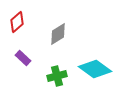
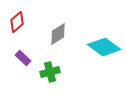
cyan diamond: moved 9 px right, 22 px up
green cross: moved 7 px left, 4 px up
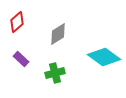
cyan diamond: moved 10 px down
purple rectangle: moved 2 px left, 1 px down
green cross: moved 5 px right, 1 px down
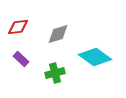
red diamond: moved 1 px right, 5 px down; rotated 35 degrees clockwise
gray diamond: rotated 15 degrees clockwise
cyan diamond: moved 9 px left
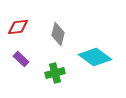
gray diamond: rotated 60 degrees counterclockwise
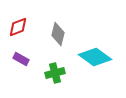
red diamond: rotated 15 degrees counterclockwise
purple rectangle: rotated 14 degrees counterclockwise
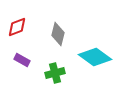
red diamond: moved 1 px left
purple rectangle: moved 1 px right, 1 px down
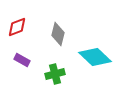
cyan diamond: rotated 8 degrees clockwise
green cross: moved 1 px down
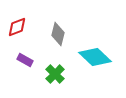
purple rectangle: moved 3 px right
green cross: rotated 30 degrees counterclockwise
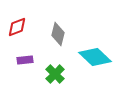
purple rectangle: rotated 35 degrees counterclockwise
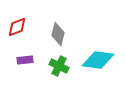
cyan diamond: moved 3 px right, 3 px down; rotated 36 degrees counterclockwise
green cross: moved 4 px right, 8 px up; rotated 18 degrees counterclockwise
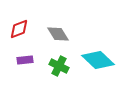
red diamond: moved 2 px right, 2 px down
gray diamond: rotated 45 degrees counterclockwise
cyan diamond: rotated 36 degrees clockwise
